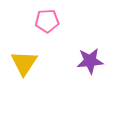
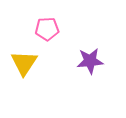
pink pentagon: moved 8 px down
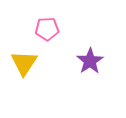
purple star: rotated 28 degrees counterclockwise
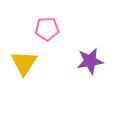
purple star: rotated 24 degrees clockwise
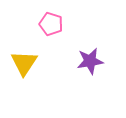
pink pentagon: moved 4 px right, 5 px up; rotated 20 degrees clockwise
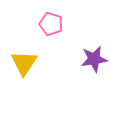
purple star: moved 4 px right, 2 px up
